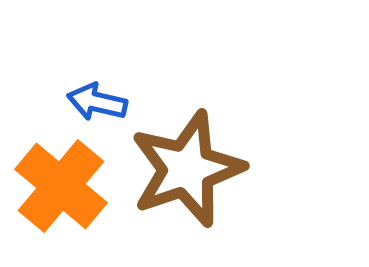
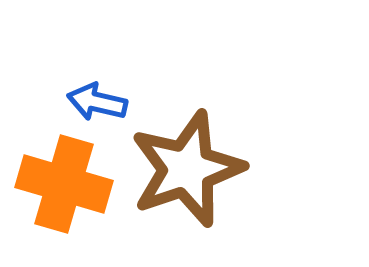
orange cross: moved 3 px right, 2 px up; rotated 24 degrees counterclockwise
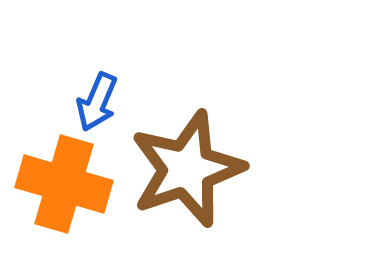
blue arrow: rotated 80 degrees counterclockwise
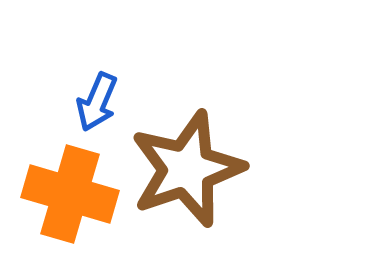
orange cross: moved 6 px right, 10 px down
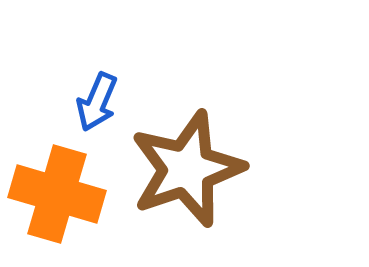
orange cross: moved 13 px left
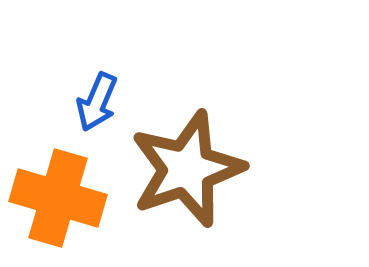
orange cross: moved 1 px right, 4 px down
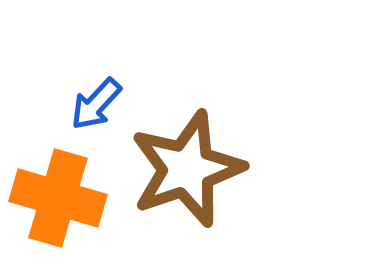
blue arrow: moved 1 px left, 2 px down; rotated 20 degrees clockwise
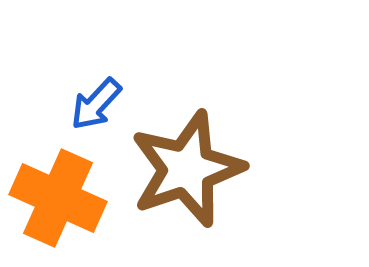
orange cross: rotated 8 degrees clockwise
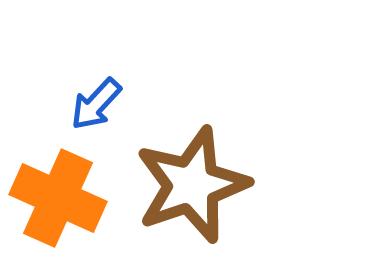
brown star: moved 5 px right, 16 px down
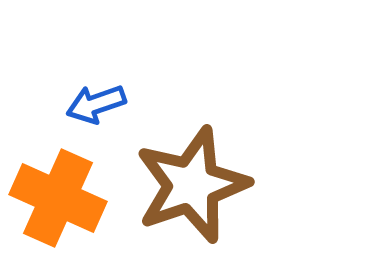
blue arrow: rotated 28 degrees clockwise
